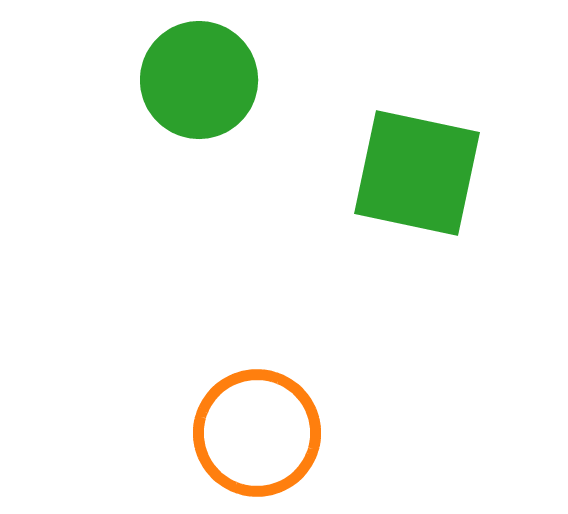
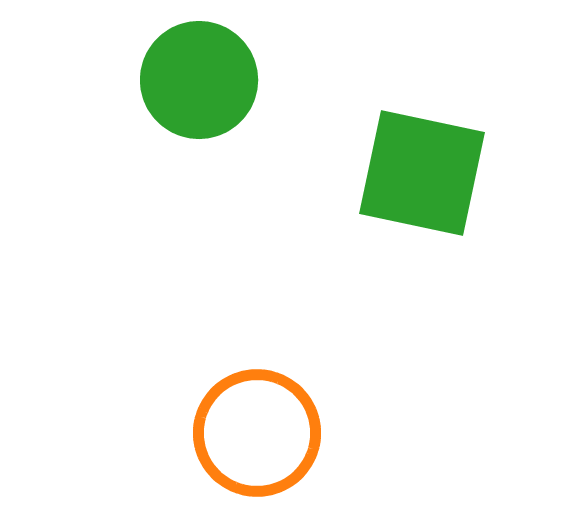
green square: moved 5 px right
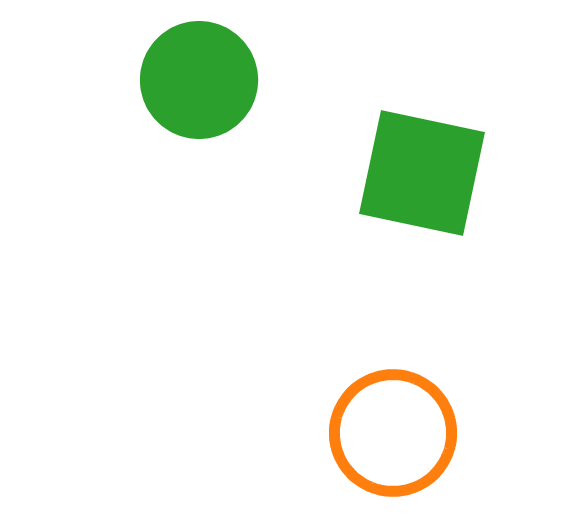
orange circle: moved 136 px right
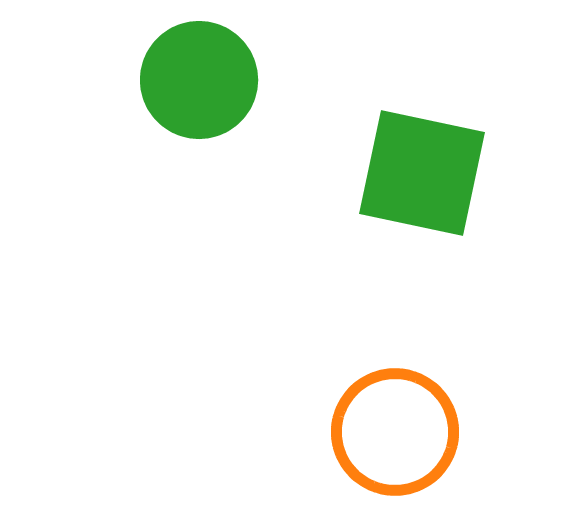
orange circle: moved 2 px right, 1 px up
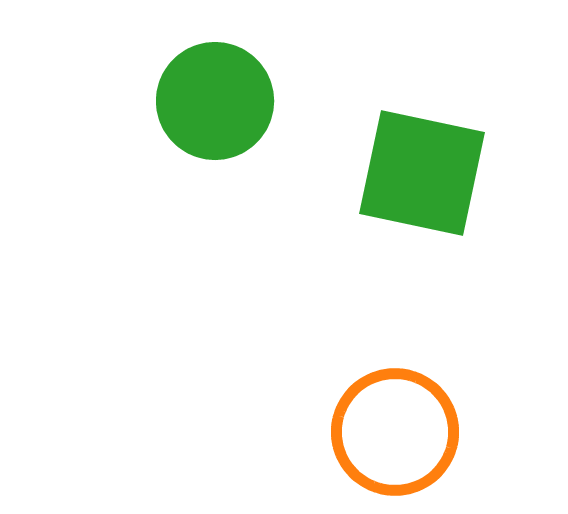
green circle: moved 16 px right, 21 px down
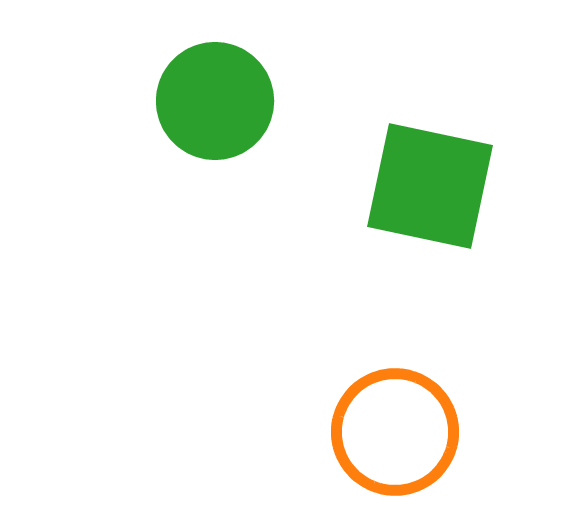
green square: moved 8 px right, 13 px down
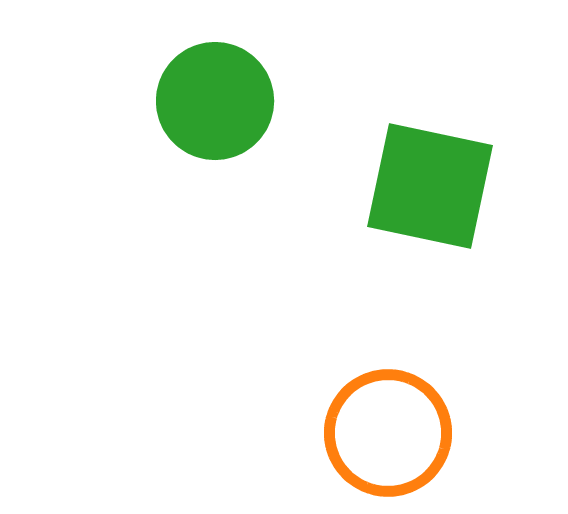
orange circle: moved 7 px left, 1 px down
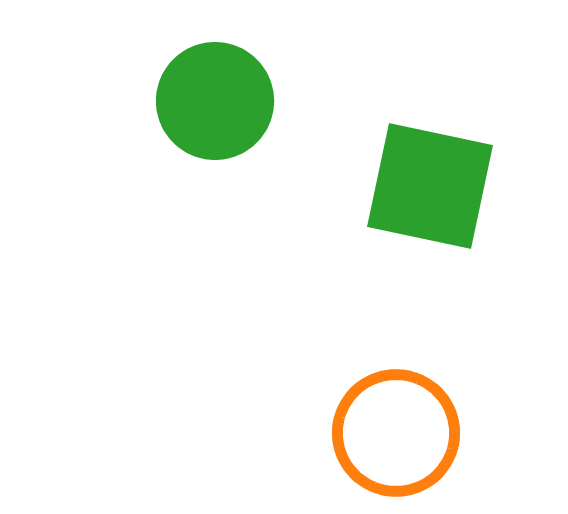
orange circle: moved 8 px right
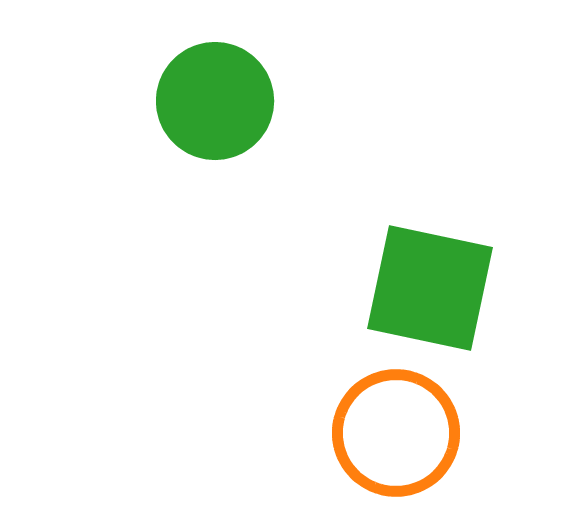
green square: moved 102 px down
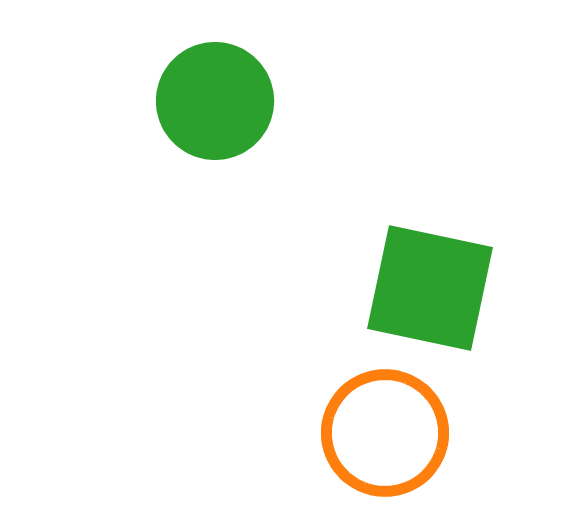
orange circle: moved 11 px left
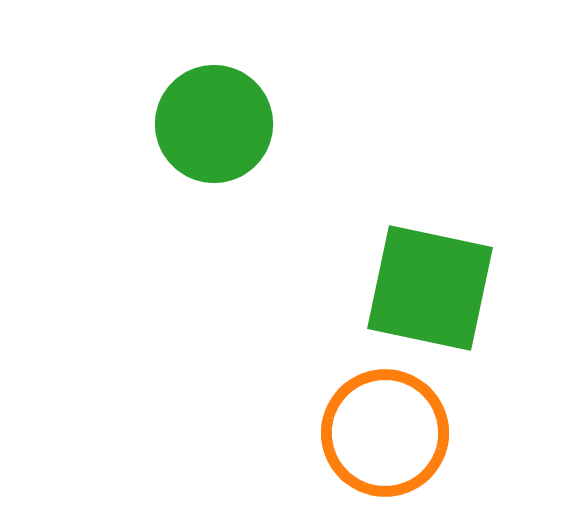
green circle: moved 1 px left, 23 px down
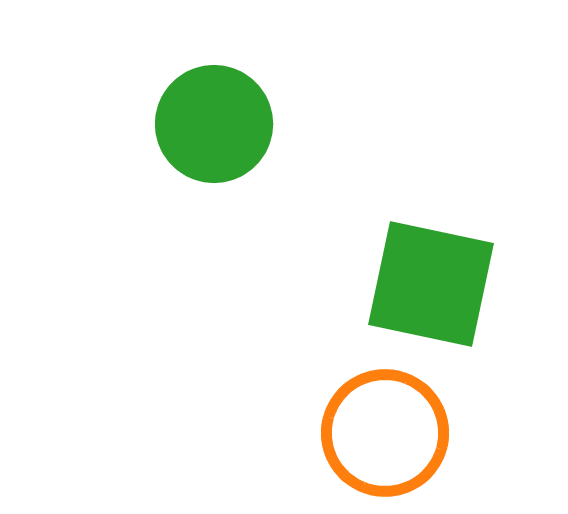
green square: moved 1 px right, 4 px up
